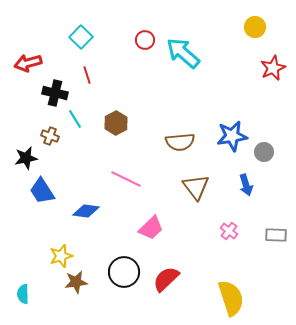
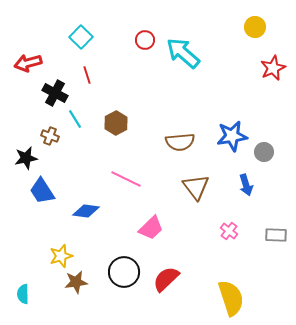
black cross: rotated 15 degrees clockwise
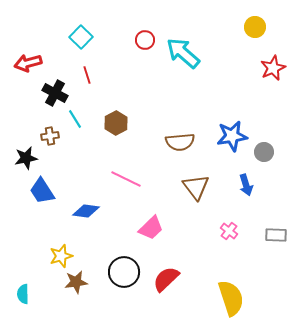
brown cross: rotated 30 degrees counterclockwise
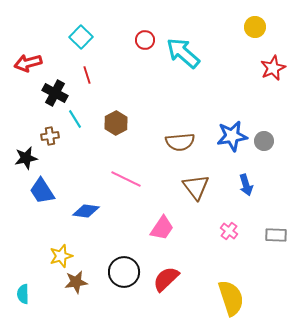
gray circle: moved 11 px up
pink trapezoid: moved 11 px right; rotated 12 degrees counterclockwise
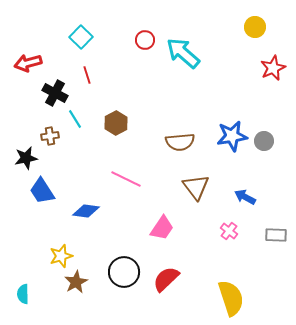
blue arrow: moved 1 px left, 12 px down; rotated 135 degrees clockwise
brown star: rotated 20 degrees counterclockwise
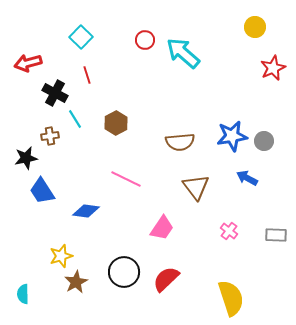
blue arrow: moved 2 px right, 19 px up
